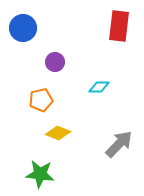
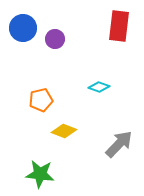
purple circle: moved 23 px up
cyan diamond: rotated 20 degrees clockwise
yellow diamond: moved 6 px right, 2 px up
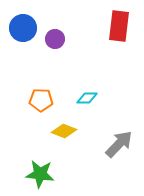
cyan diamond: moved 12 px left, 11 px down; rotated 20 degrees counterclockwise
orange pentagon: rotated 15 degrees clockwise
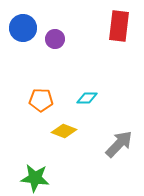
green star: moved 5 px left, 4 px down
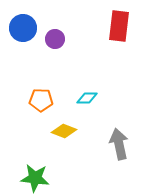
gray arrow: rotated 56 degrees counterclockwise
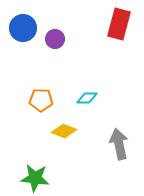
red rectangle: moved 2 px up; rotated 8 degrees clockwise
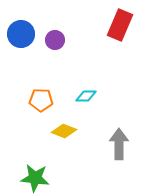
red rectangle: moved 1 px right, 1 px down; rotated 8 degrees clockwise
blue circle: moved 2 px left, 6 px down
purple circle: moved 1 px down
cyan diamond: moved 1 px left, 2 px up
gray arrow: rotated 12 degrees clockwise
